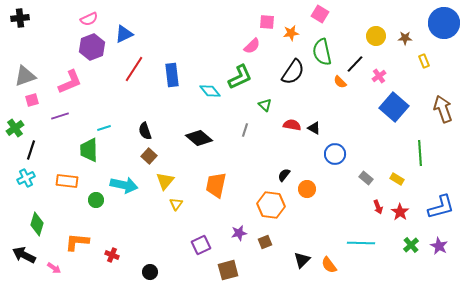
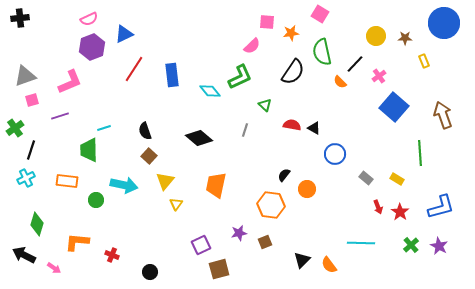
brown arrow at (443, 109): moved 6 px down
brown square at (228, 270): moved 9 px left, 1 px up
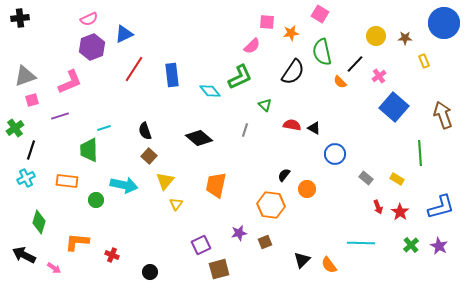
green diamond at (37, 224): moved 2 px right, 2 px up
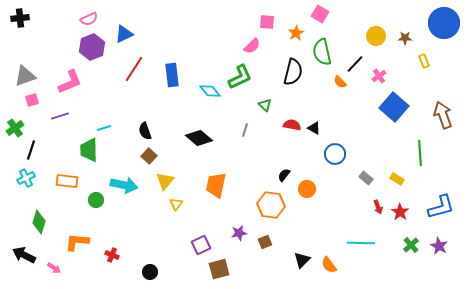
orange star at (291, 33): moved 5 px right; rotated 21 degrees counterclockwise
black semicircle at (293, 72): rotated 20 degrees counterclockwise
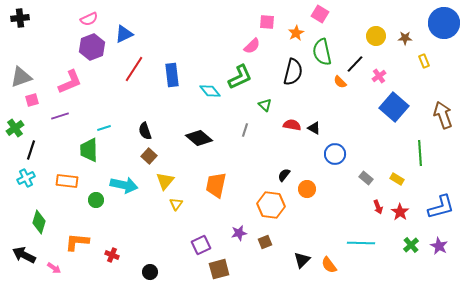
gray triangle at (25, 76): moved 4 px left, 1 px down
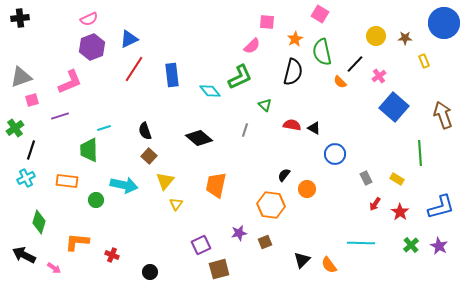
orange star at (296, 33): moved 1 px left, 6 px down
blue triangle at (124, 34): moved 5 px right, 5 px down
gray rectangle at (366, 178): rotated 24 degrees clockwise
red arrow at (378, 207): moved 3 px left, 3 px up; rotated 56 degrees clockwise
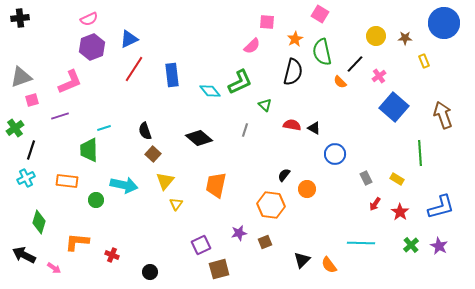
green L-shape at (240, 77): moved 5 px down
brown square at (149, 156): moved 4 px right, 2 px up
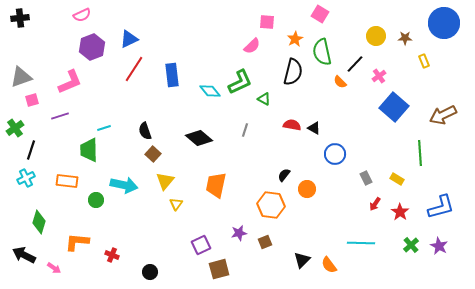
pink semicircle at (89, 19): moved 7 px left, 4 px up
green triangle at (265, 105): moved 1 px left, 6 px up; rotated 16 degrees counterclockwise
brown arrow at (443, 115): rotated 96 degrees counterclockwise
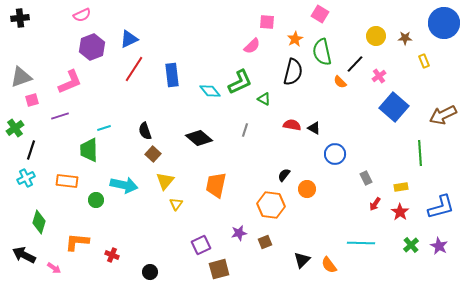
yellow rectangle at (397, 179): moved 4 px right, 8 px down; rotated 40 degrees counterclockwise
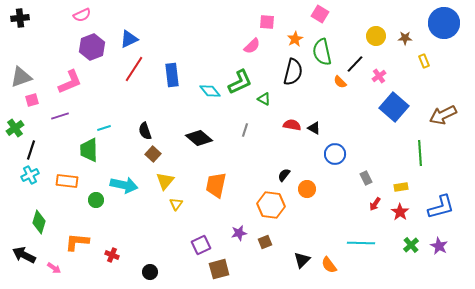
cyan cross at (26, 178): moved 4 px right, 3 px up
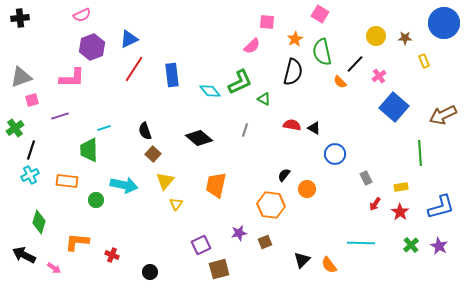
pink L-shape at (70, 82): moved 2 px right, 4 px up; rotated 24 degrees clockwise
